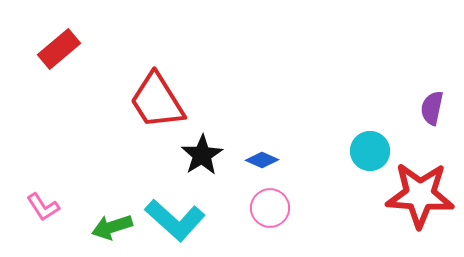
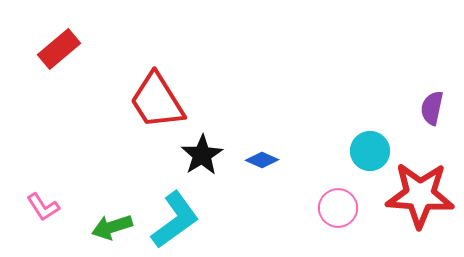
pink circle: moved 68 px right
cyan L-shape: rotated 78 degrees counterclockwise
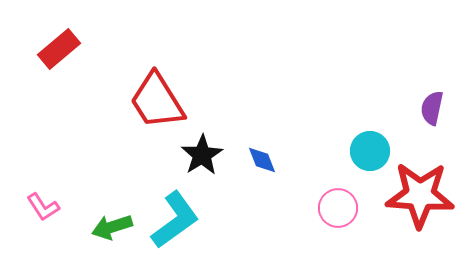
blue diamond: rotated 44 degrees clockwise
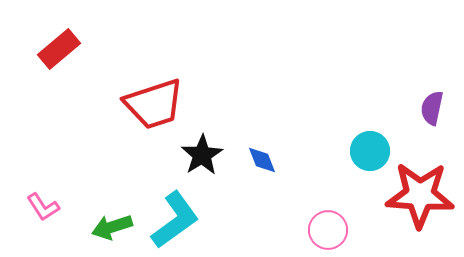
red trapezoid: moved 3 px left, 3 px down; rotated 76 degrees counterclockwise
pink circle: moved 10 px left, 22 px down
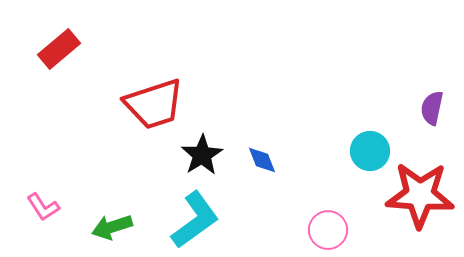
cyan L-shape: moved 20 px right
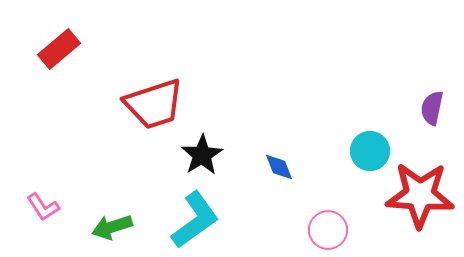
blue diamond: moved 17 px right, 7 px down
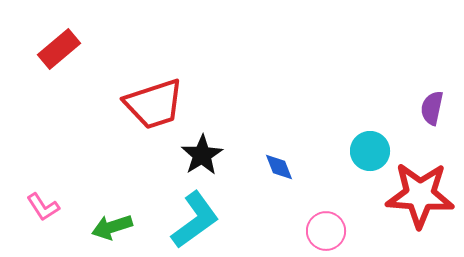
pink circle: moved 2 px left, 1 px down
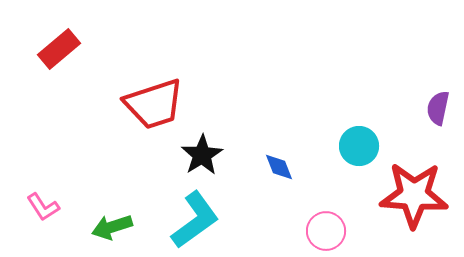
purple semicircle: moved 6 px right
cyan circle: moved 11 px left, 5 px up
red star: moved 6 px left
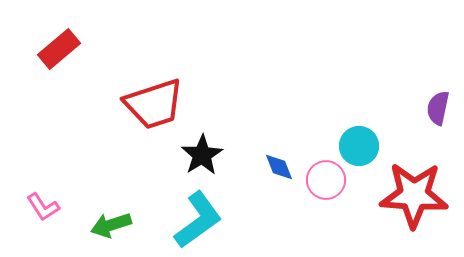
cyan L-shape: moved 3 px right
green arrow: moved 1 px left, 2 px up
pink circle: moved 51 px up
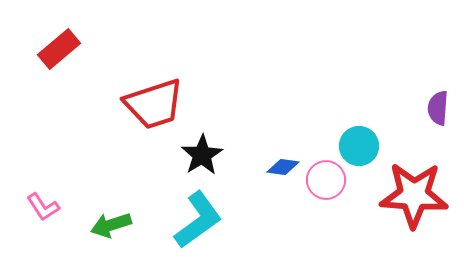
purple semicircle: rotated 8 degrees counterclockwise
blue diamond: moved 4 px right; rotated 60 degrees counterclockwise
